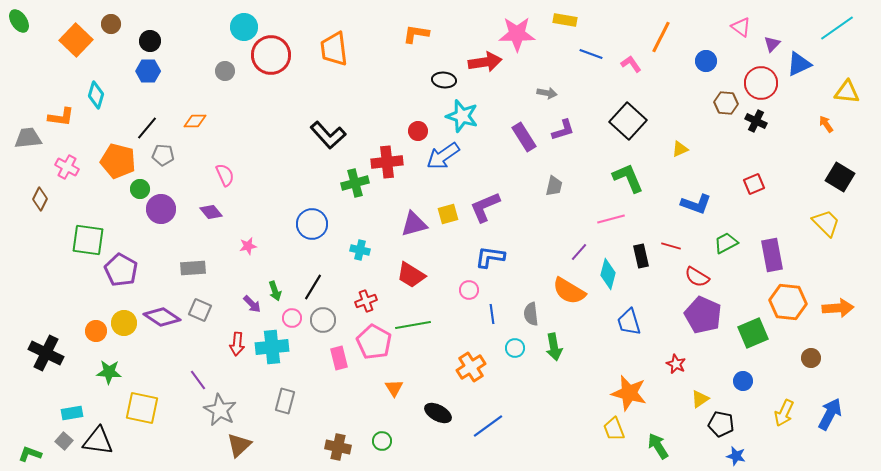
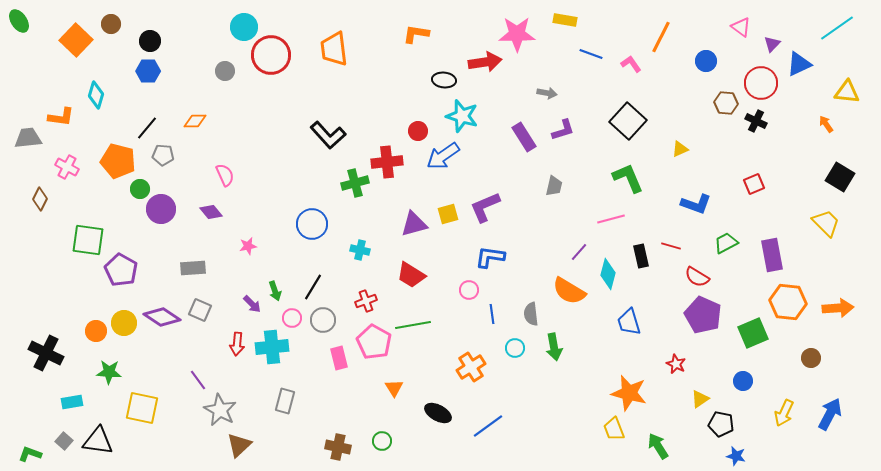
cyan rectangle at (72, 413): moved 11 px up
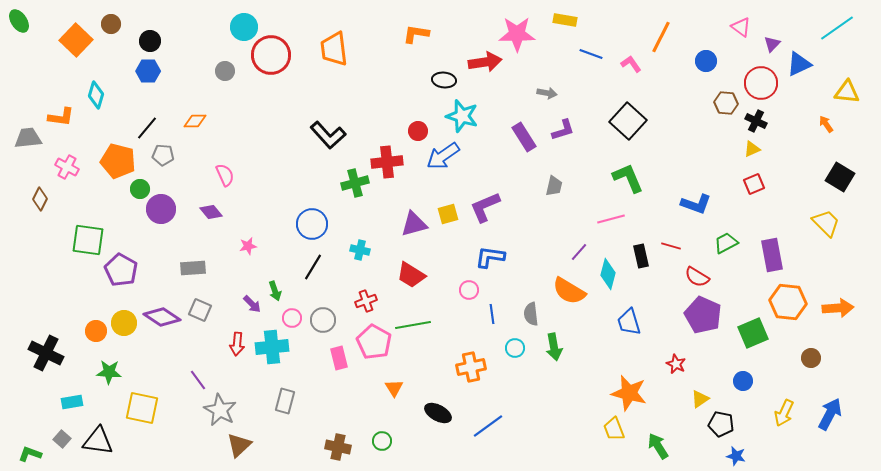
yellow triangle at (680, 149): moved 72 px right
black line at (313, 287): moved 20 px up
orange cross at (471, 367): rotated 20 degrees clockwise
gray square at (64, 441): moved 2 px left, 2 px up
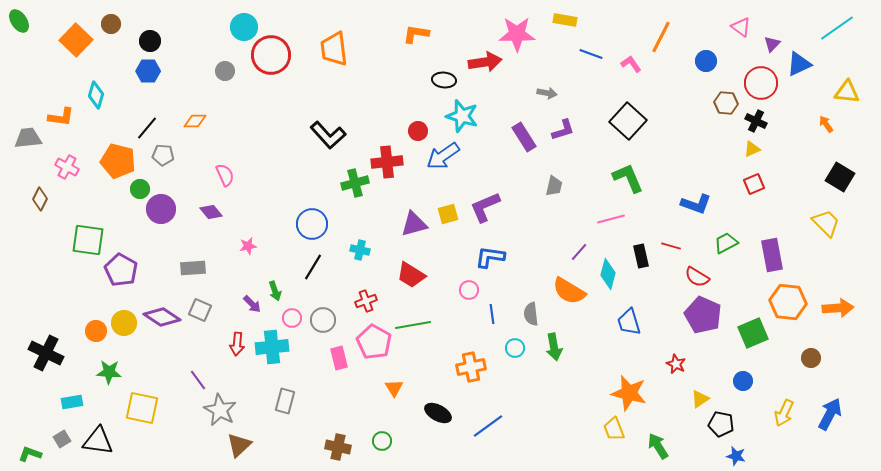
gray square at (62, 439): rotated 18 degrees clockwise
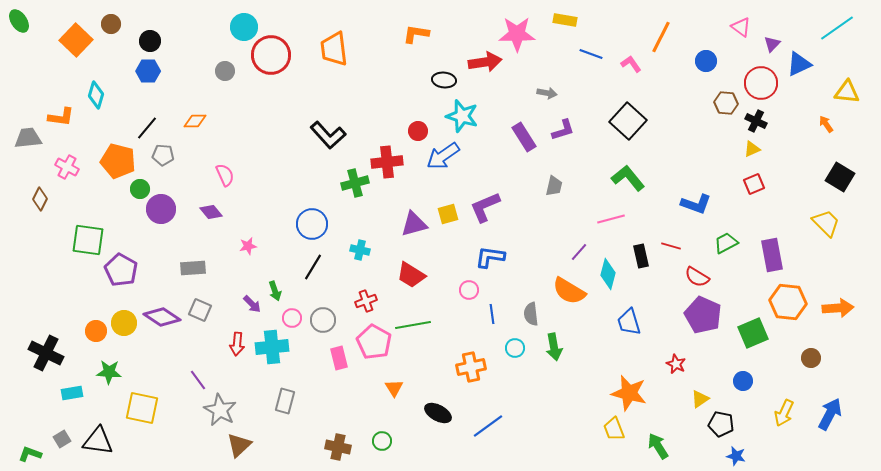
green L-shape at (628, 178): rotated 16 degrees counterclockwise
cyan rectangle at (72, 402): moved 9 px up
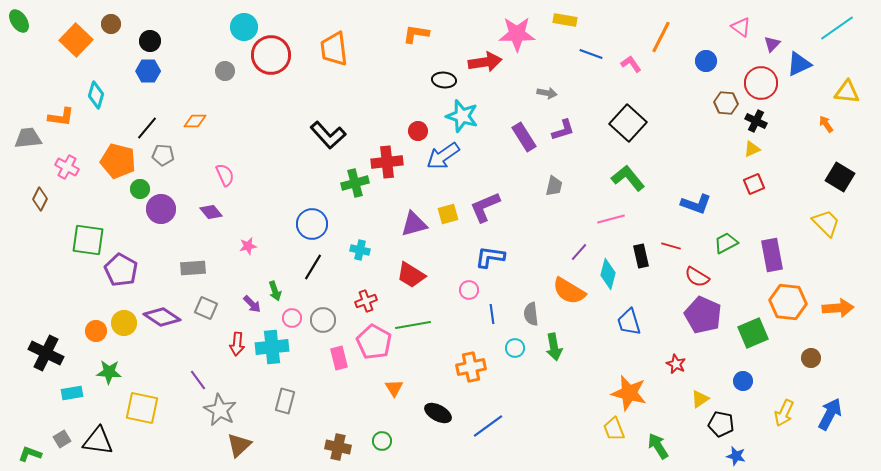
black square at (628, 121): moved 2 px down
gray square at (200, 310): moved 6 px right, 2 px up
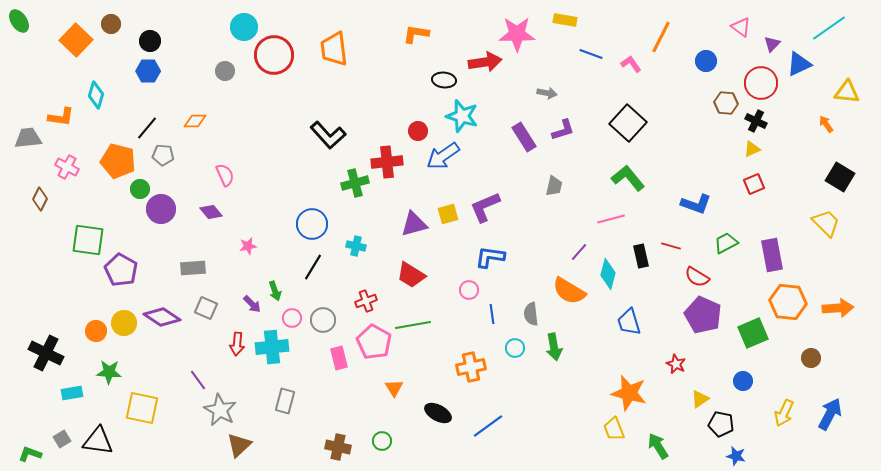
cyan line at (837, 28): moved 8 px left
red circle at (271, 55): moved 3 px right
cyan cross at (360, 250): moved 4 px left, 4 px up
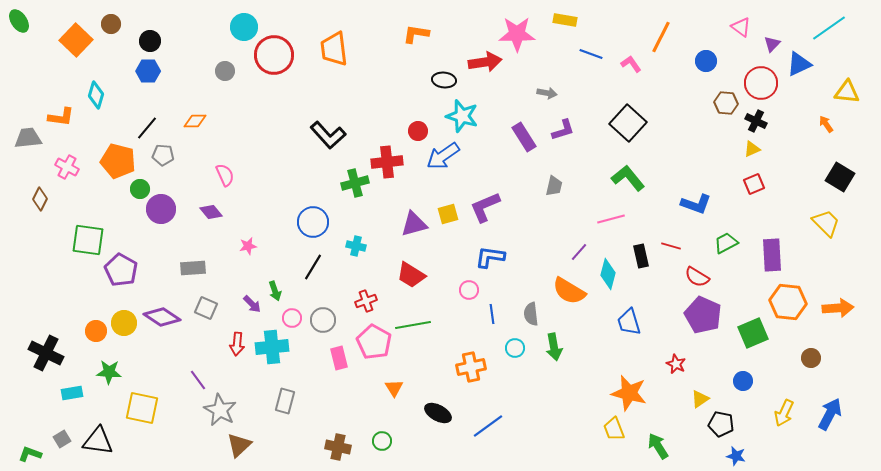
blue circle at (312, 224): moved 1 px right, 2 px up
purple rectangle at (772, 255): rotated 8 degrees clockwise
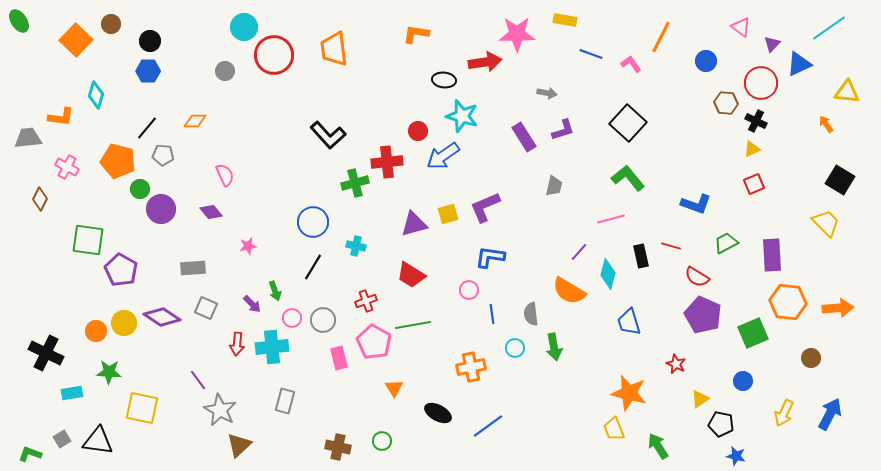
black square at (840, 177): moved 3 px down
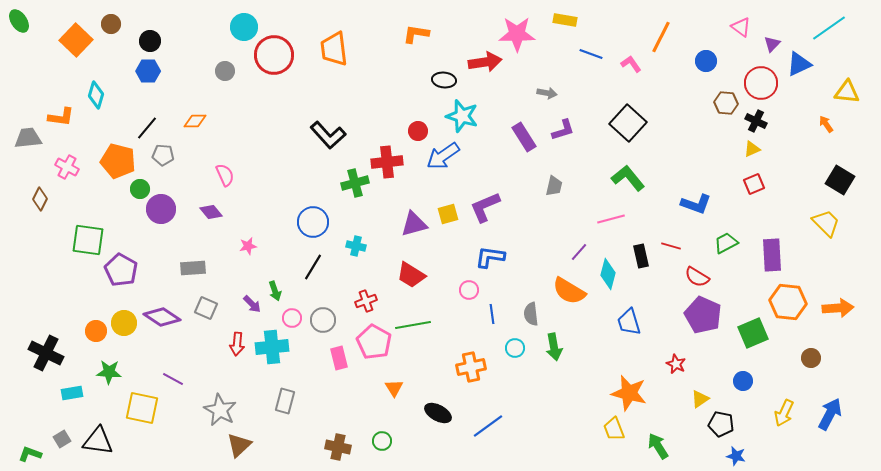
purple line at (198, 380): moved 25 px left, 1 px up; rotated 25 degrees counterclockwise
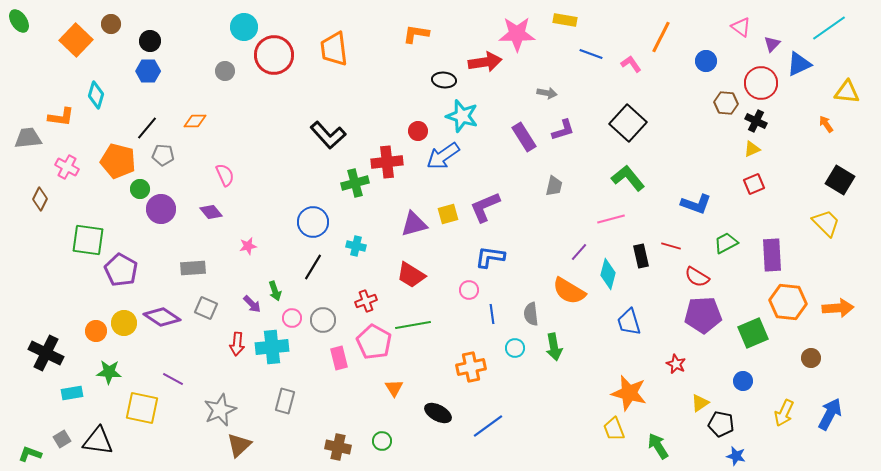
purple pentagon at (703, 315): rotated 27 degrees counterclockwise
yellow triangle at (700, 399): moved 4 px down
gray star at (220, 410): rotated 20 degrees clockwise
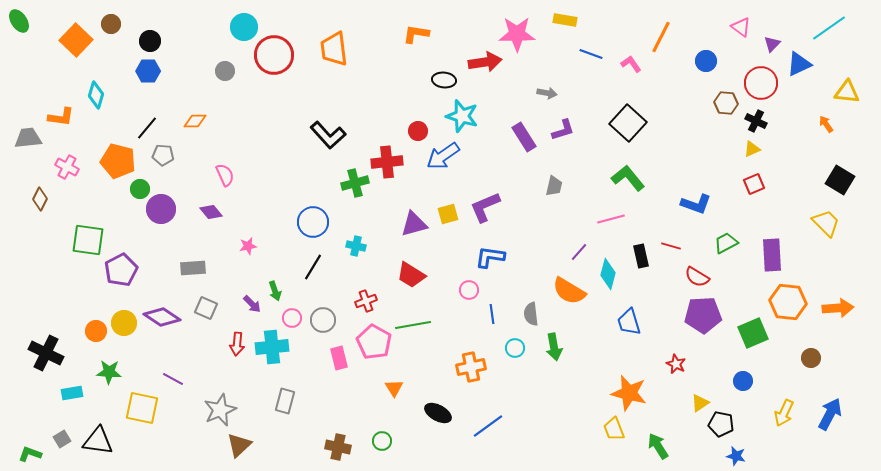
purple pentagon at (121, 270): rotated 16 degrees clockwise
